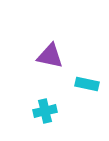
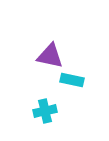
cyan rectangle: moved 15 px left, 4 px up
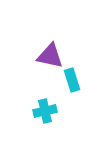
cyan rectangle: rotated 60 degrees clockwise
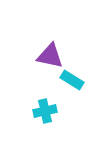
cyan rectangle: rotated 40 degrees counterclockwise
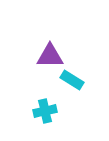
purple triangle: rotated 12 degrees counterclockwise
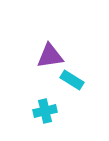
purple triangle: rotated 8 degrees counterclockwise
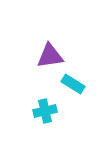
cyan rectangle: moved 1 px right, 4 px down
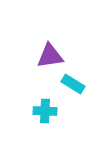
cyan cross: rotated 15 degrees clockwise
